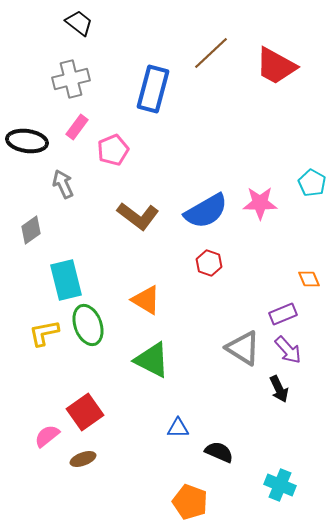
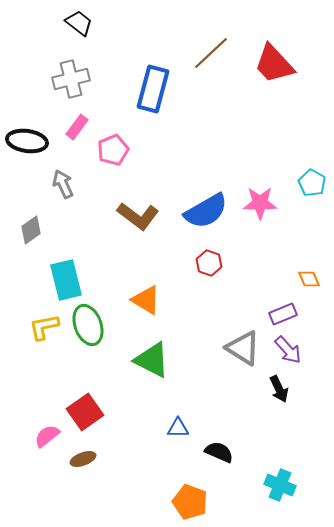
red trapezoid: moved 2 px left, 2 px up; rotated 18 degrees clockwise
yellow L-shape: moved 6 px up
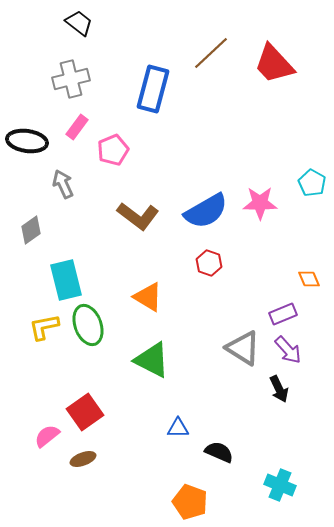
orange triangle: moved 2 px right, 3 px up
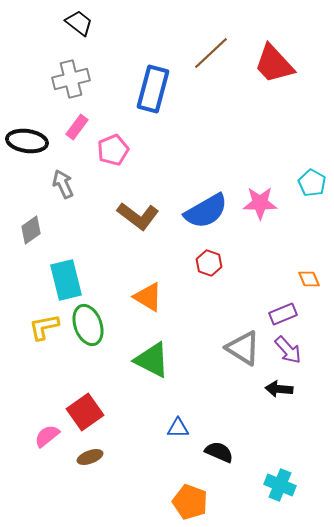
black arrow: rotated 120 degrees clockwise
brown ellipse: moved 7 px right, 2 px up
